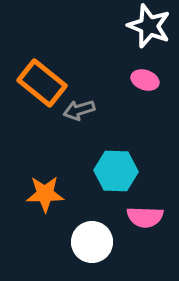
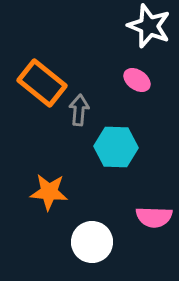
pink ellipse: moved 8 px left; rotated 16 degrees clockwise
gray arrow: rotated 112 degrees clockwise
cyan hexagon: moved 24 px up
orange star: moved 4 px right, 2 px up; rotated 6 degrees clockwise
pink semicircle: moved 9 px right
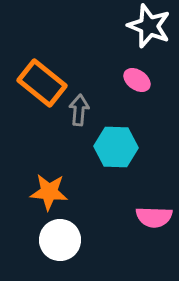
white circle: moved 32 px left, 2 px up
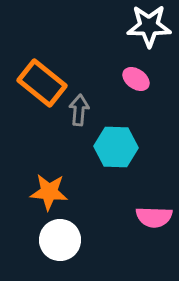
white star: rotated 21 degrees counterclockwise
pink ellipse: moved 1 px left, 1 px up
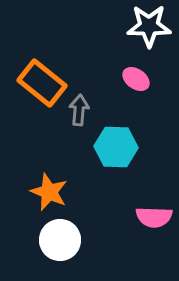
orange star: rotated 18 degrees clockwise
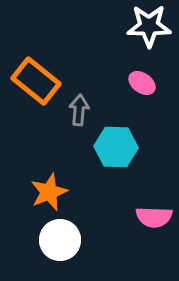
pink ellipse: moved 6 px right, 4 px down
orange rectangle: moved 6 px left, 2 px up
orange star: rotated 27 degrees clockwise
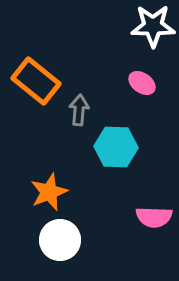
white star: moved 4 px right
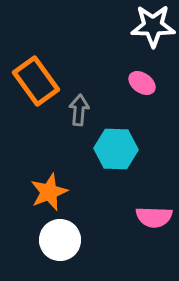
orange rectangle: rotated 15 degrees clockwise
cyan hexagon: moved 2 px down
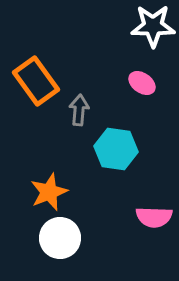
cyan hexagon: rotated 6 degrees clockwise
white circle: moved 2 px up
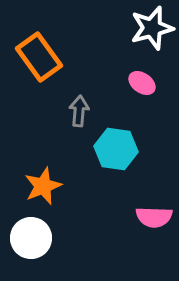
white star: moved 1 px left, 2 px down; rotated 15 degrees counterclockwise
orange rectangle: moved 3 px right, 24 px up
gray arrow: moved 1 px down
orange star: moved 6 px left, 6 px up
white circle: moved 29 px left
